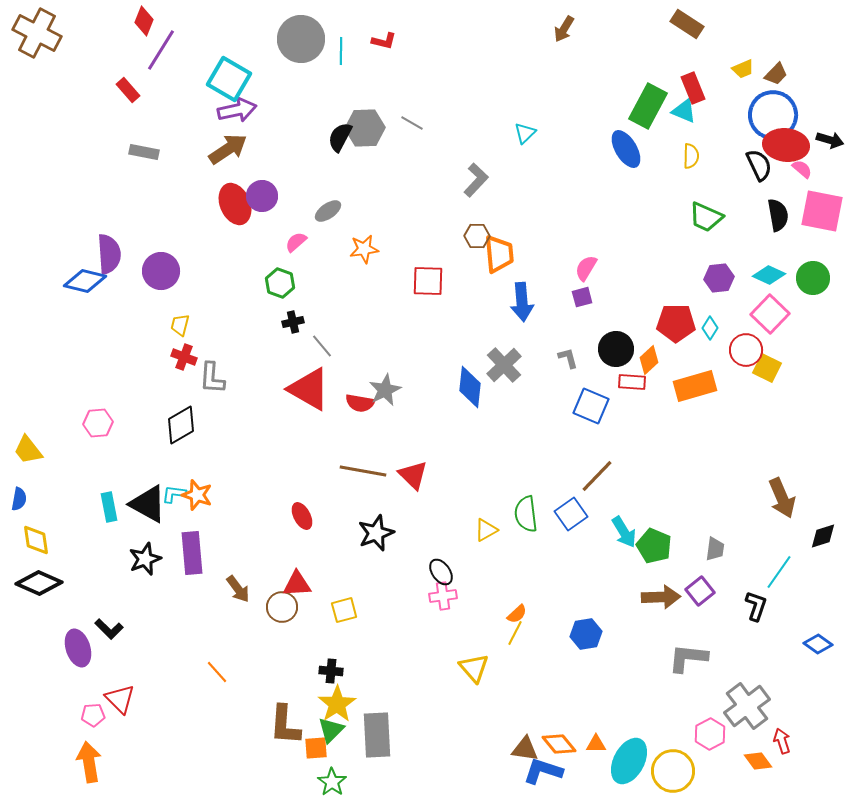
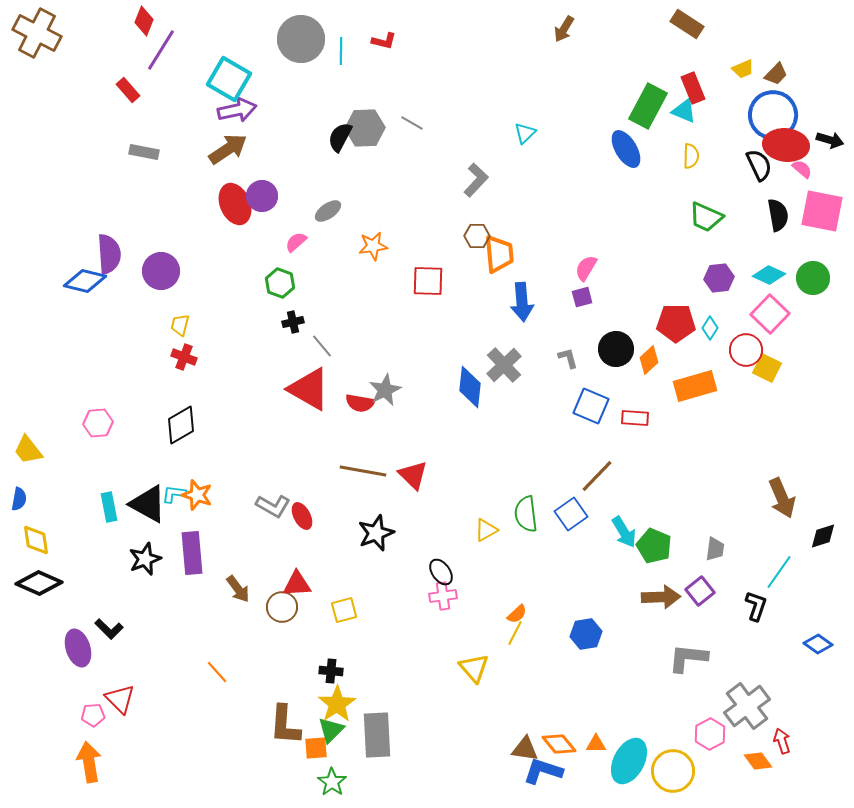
orange star at (364, 249): moved 9 px right, 3 px up
gray L-shape at (212, 378): moved 61 px right, 128 px down; rotated 64 degrees counterclockwise
red rectangle at (632, 382): moved 3 px right, 36 px down
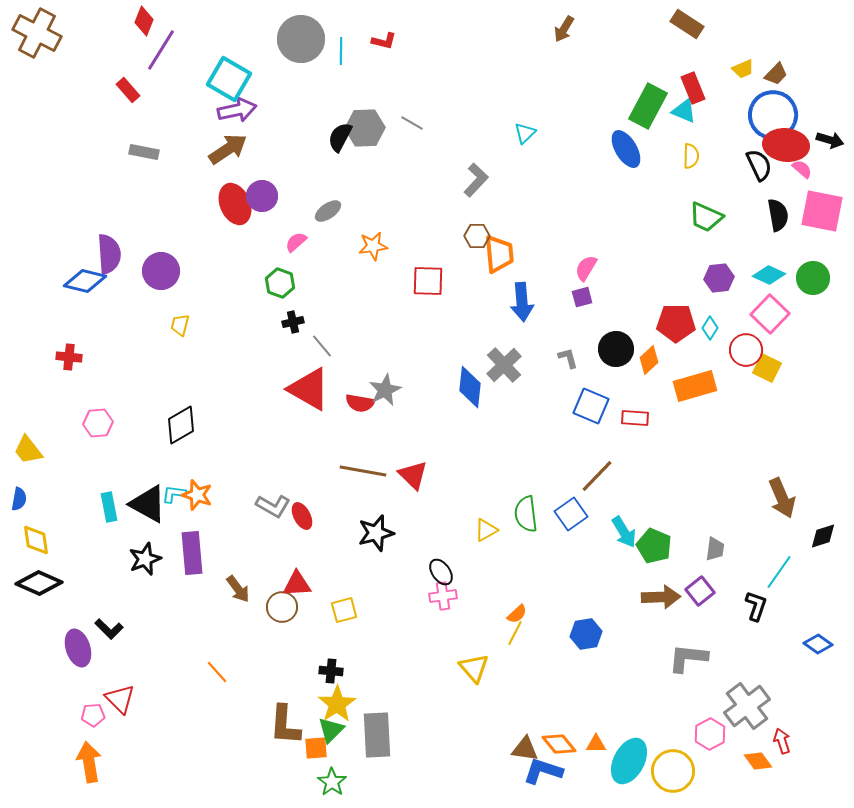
red cross at (184, 357): moved 115 px left; rotated 15 degrees counterclockwise
black star at (376, 533): rotated 6 degrees clockwise
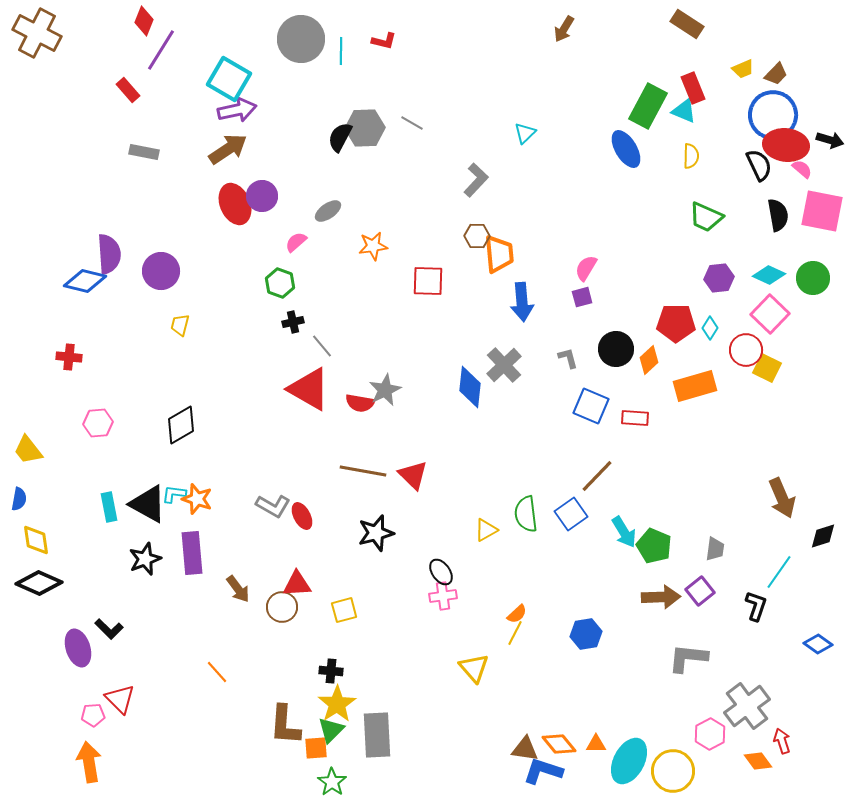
orange star at (197, 495): moved 4 px down
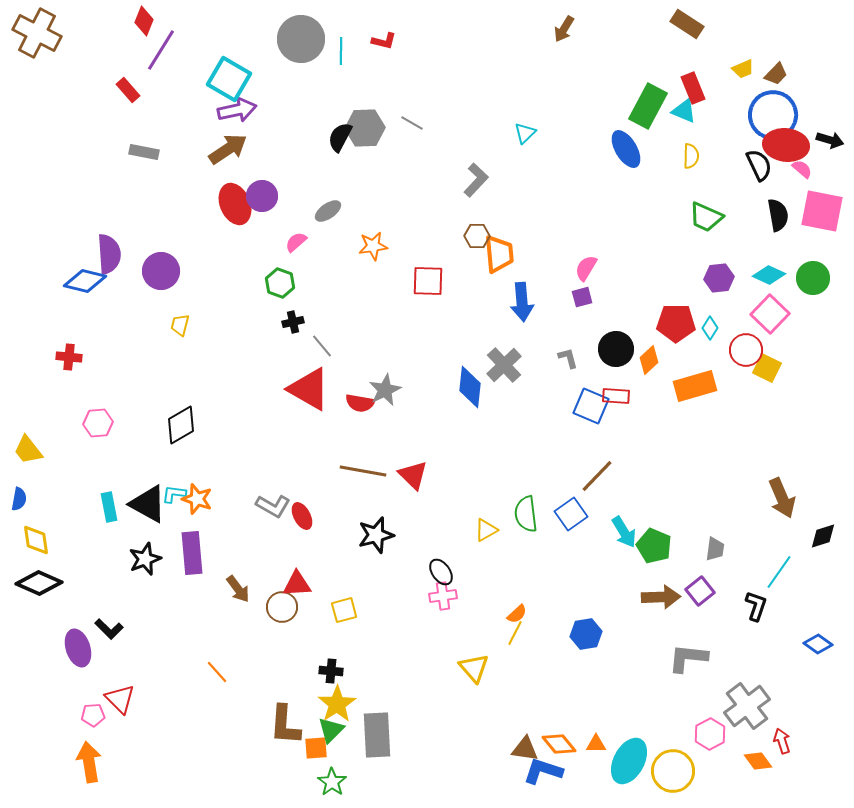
red rectangle at (635, 418): moved 19 px left, 22 px up
black star at (376, 533): moved 2 px down
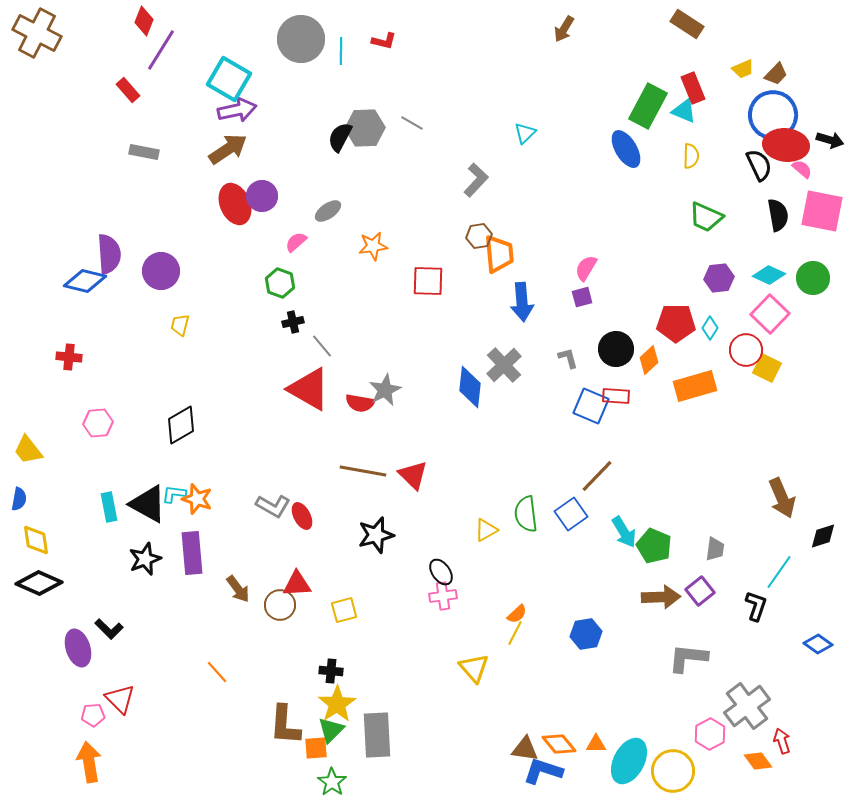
brown hexagon at (477, 236): moved 2 px right; rotated 10 degrees counterclockwise
brown circle at (282, 607): moved 2 px left, 2 px up
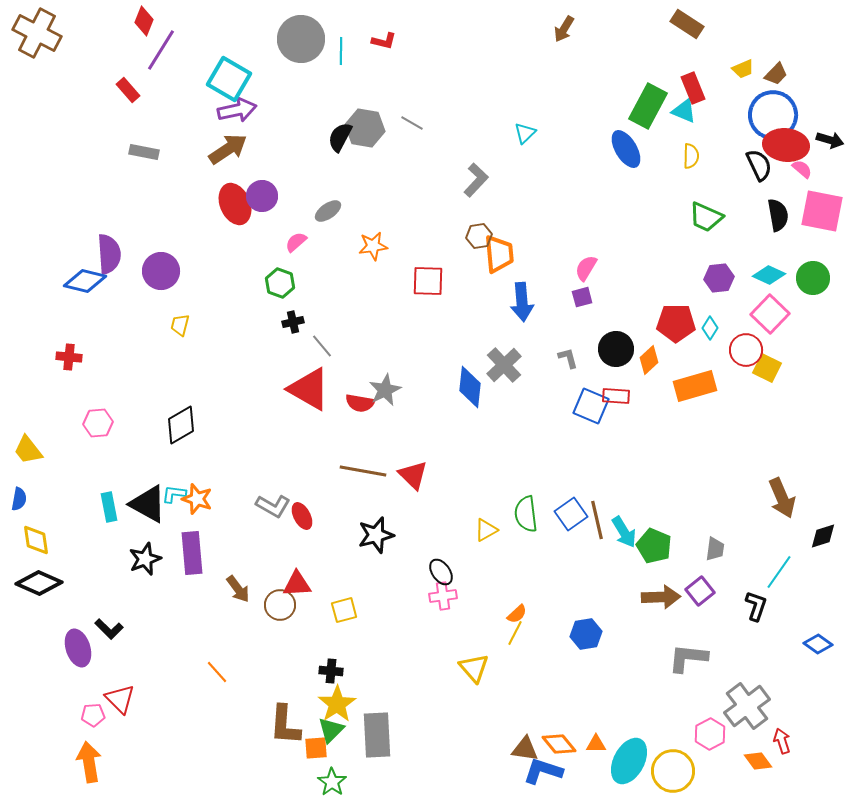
gray hexagon at (365, 128): rotated 12 degrees clockwise
brown line at (597, 476): moved 44 px down; rotated 57 degrees counterclockwise
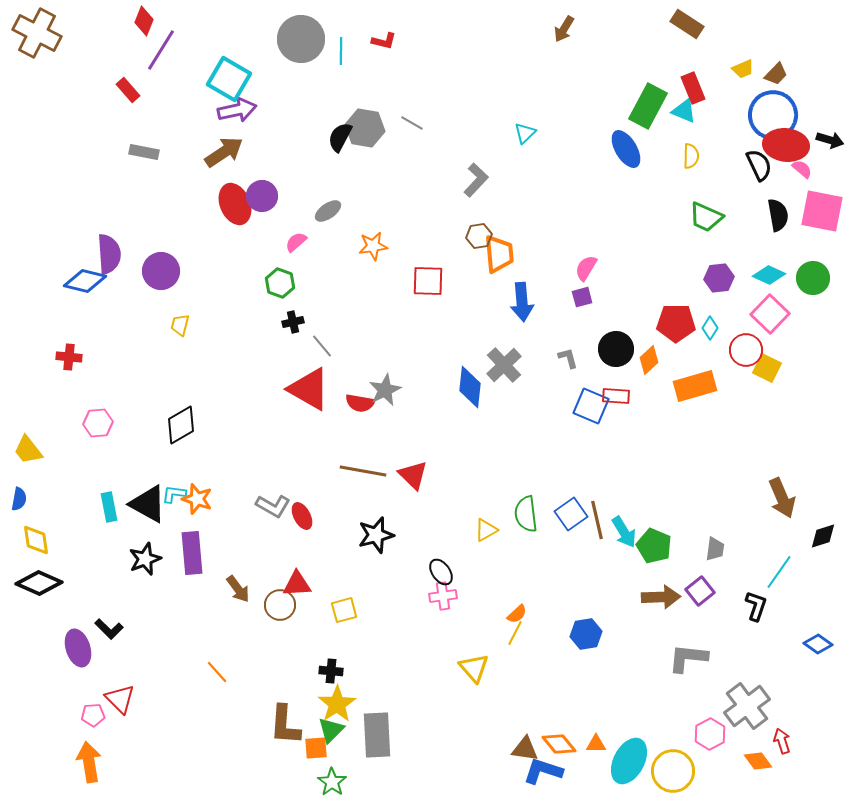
brown arrow at (228, 149): moved 4 px left, 3 px down
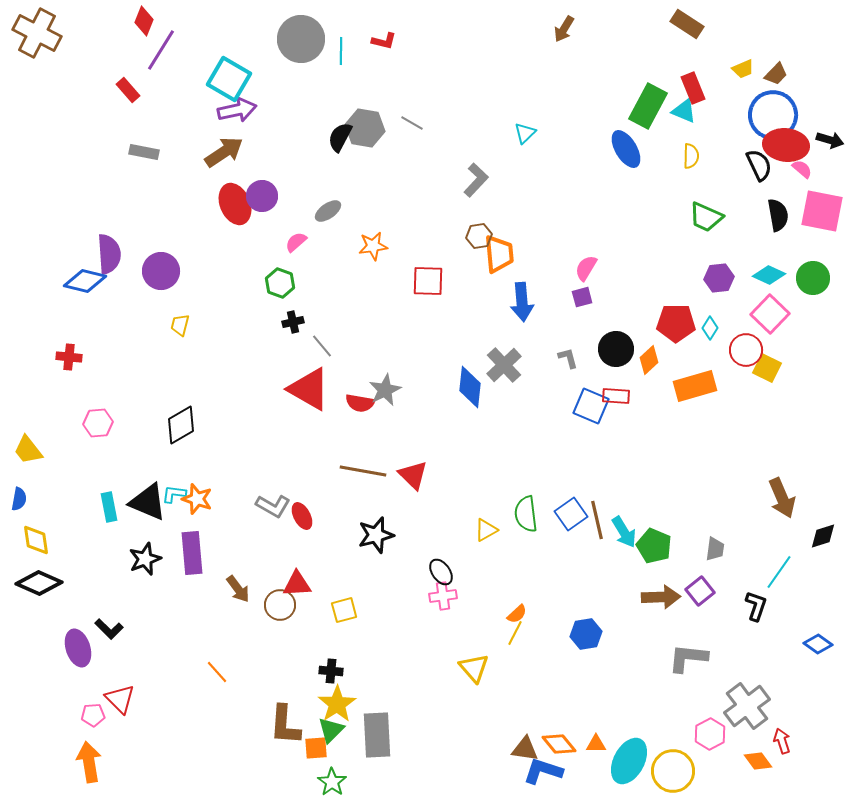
black triangle at (148, 504): moved 2 px up; rotated 6 degrees counterclockwise
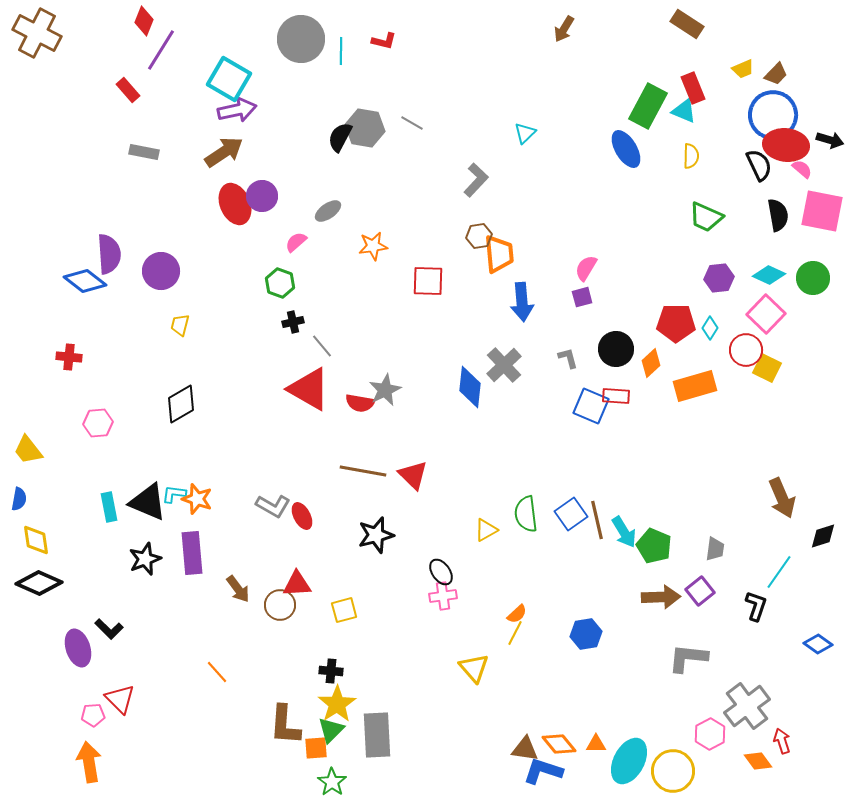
blue diamond at (85, 281): rotated 24 degrees clockwise
pink square at (770, 314): moved 4 px left
orange diamond at (649, 360): moved 2 px right, 3 px down
black diamond at (181, 425): moved 21 px up
